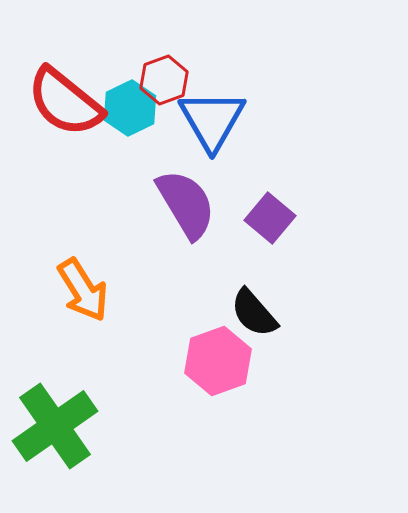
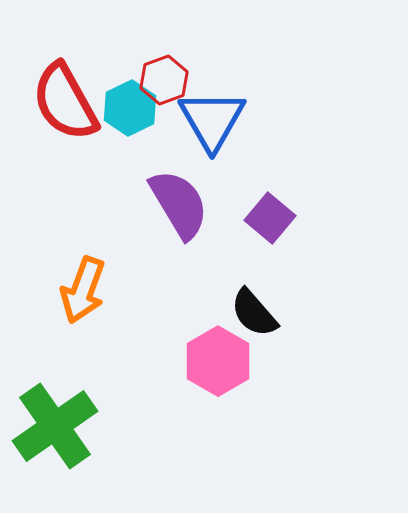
red semicircle: rotated 22 degrees clockwise
purple semicircle: moved 7 px left
orange arrow: rotated 52 degrees clockwise
pink hexagon: rotated 10 degrees counterclockwise
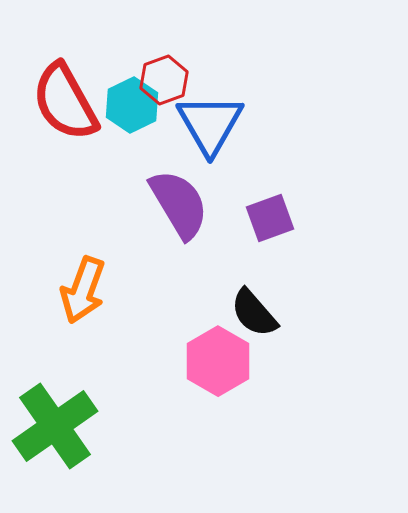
cyan hexagon: moved 2 px right, 3 px up
blue triangle: moved 2 px left, 4 px down
purple square: rotated 30 degrees clockwise
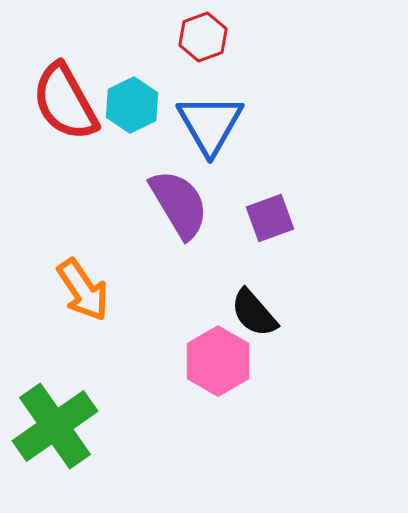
red hexagon: moved 39 px right, 43 px up
orange arrow: rotated 54 degrees counterclockwise
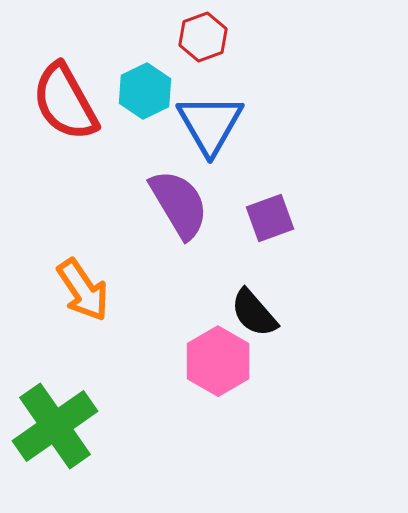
cyan hexagon: moved 13 px right, 14 px up
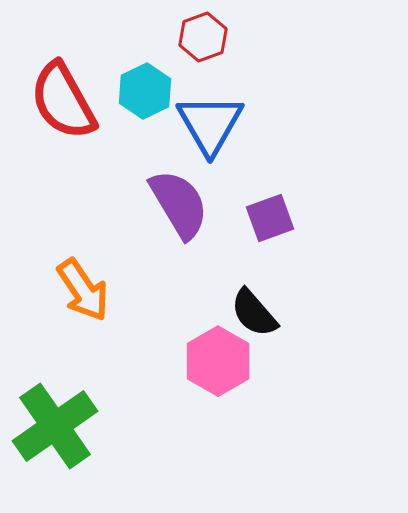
red semicircle: moved 2 px left, 1 px up
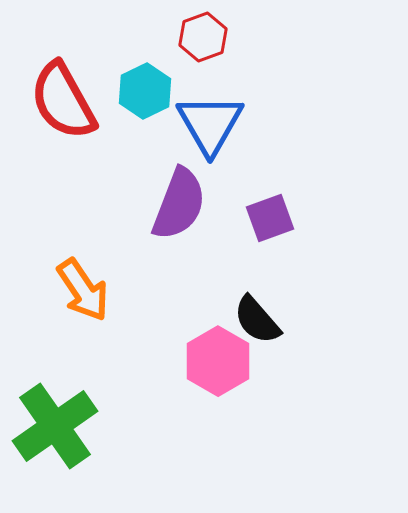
purple semicircle: rotated 52 degrees clockwise
black semicircle: moved 3 px right, 7 px down
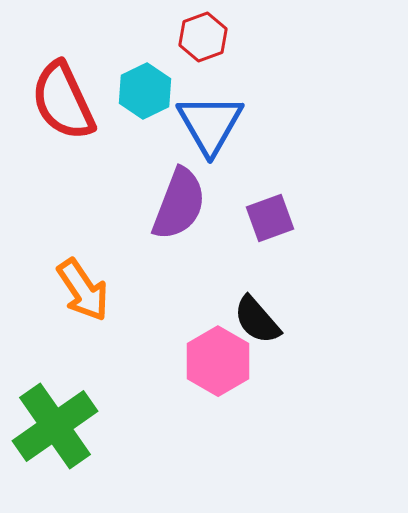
red semicircle: rotated 4 degrees clockwise
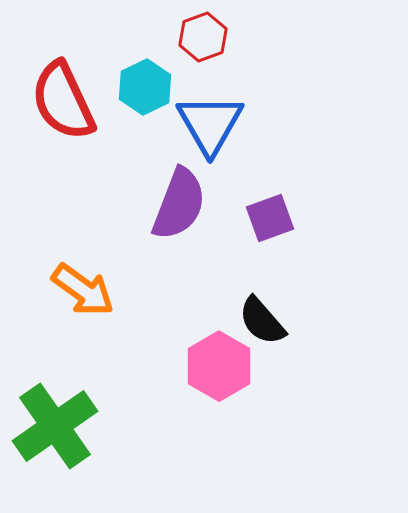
cyan hexagon: moved 4 px up
orange arrow: rotated 20 degrees counterclockwise
black semicircle: moved 5 px right, 1 px down
pink hexagon: moved 1 px right, 5 px down
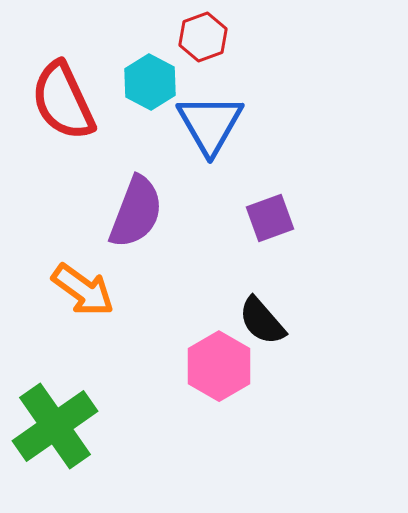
cyan hexagon: moved 5 px right, 5 px up; rotated 6 degrees counterclockwise
purple semicircle: moved 43 px left, 8 px down
